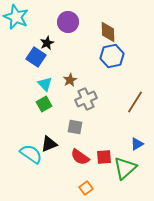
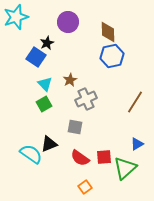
cyan star: rotated 30 degrees clockwise
red semicircle: moved 1 px down
orange square: moved 1 px left, 1 px up
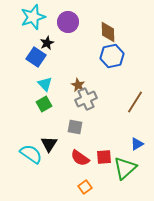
cyan star: moved 17 px right
brown star: moved 8 px right, 5 px down; rotated 16 degrees counterclockwise
black triangle: rotated 36 degrees counterclockwise
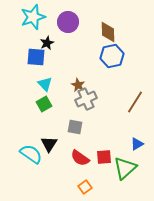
blue square: rotated 30 degrees counterclockwise
